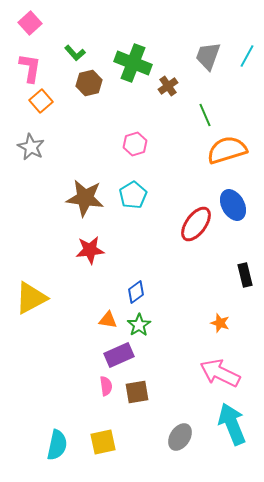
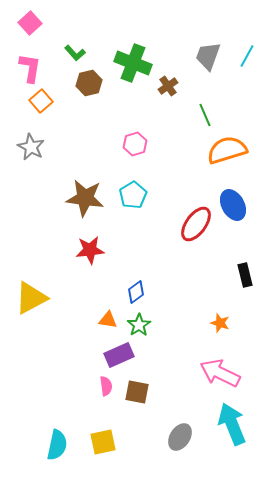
brown square: rotated 20 degrees clockwise
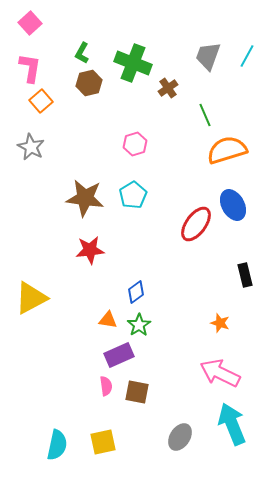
green L-shape: moved 7 px right; rotated 70 degrees clockwise
brown cross: moved 2 px down
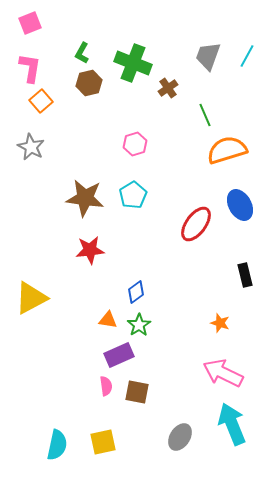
pink square: rotated 20 degrees clockwise
blue ellipse: moved 7 px right
pink arrow: moved 3 px right
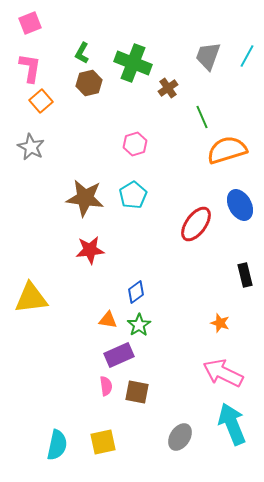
green line: moved 3 px left, 2 px down
yellow triangle: rotated 21 degrees clockwise
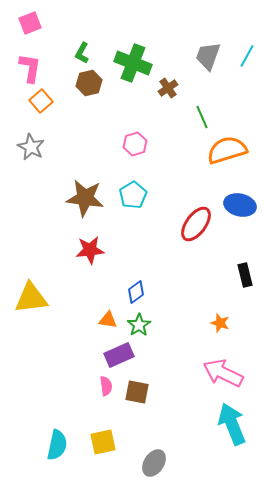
blue ellipse: rotated 48 degrees counterclockwise
gray ellipse: moved 26 px left, 26 px down
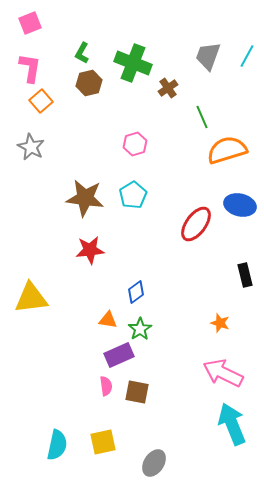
green star: moved 1 px right, 4 px down
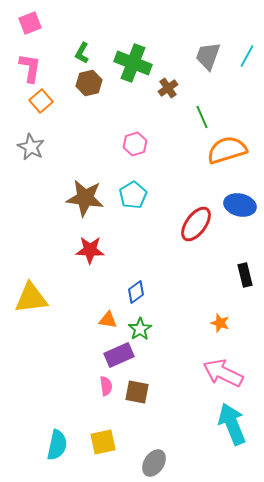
red star: rotated 8 degrees clockwise
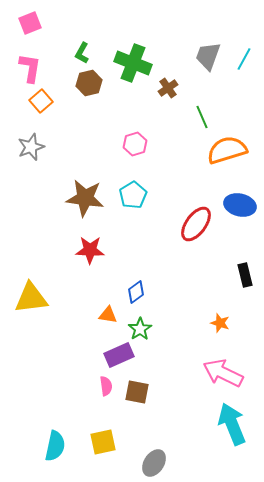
cyan line: moved 3 px left, 3 px down
gray star: rotated 24 degrees clockwise
orange triangle: moved 5 px up
cyan semicircle: moved 2 px left, 1 px down
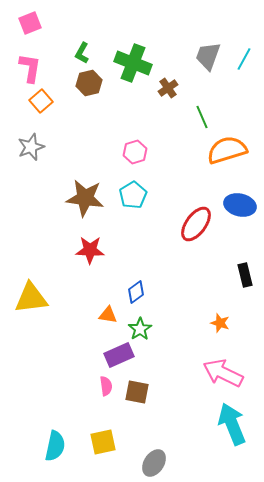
pink hexagon: moved 8 px down
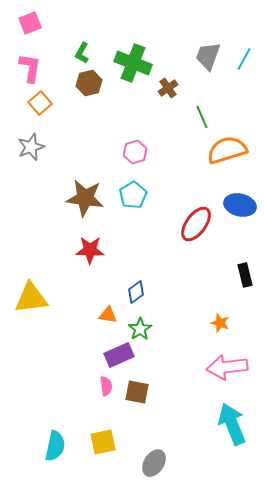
orange square: moved 1 px left, 2 px down
pink arrow: moved 4 px right, 6 px up; rotated 33 degrees counterclockwise
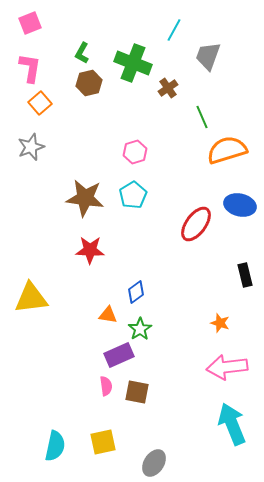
cyan line: moved 70 px left, 29 px up
